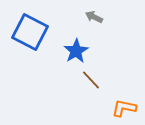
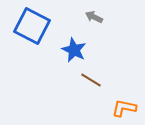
blue square: moved 2 px right, 6 px up
blue star: moved 2 px left, 1 px up; rotated 15 degrees counterclockwise
brown line: rotated 15 degrees counterclockwise
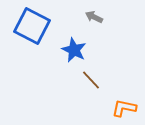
brown line: rotated 15 degrees clockwise
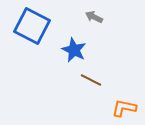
brown line: rotated 20 degrees counterclockwise
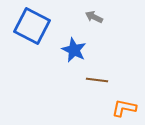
brown line: moved 6 px right; rotated 20 degrees counterclockwise
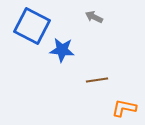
blue star: moved 12 px left; rotated 20 degrees counterclockwise
brown line: rotated 15 degrees counterclockwise
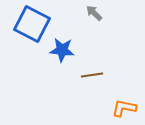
gray arrow: moved 4 px up; rotated 18 degrees clockwise
blue square: moved 2 px up
brown line: moved 5 px left, 5 px up
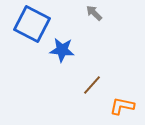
brown line: moved 10 px down; rotated 40 degrees counterclockwise
orange L-shape: moved 2 px left, 2 px up
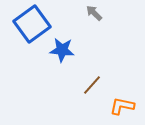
blue square: rotated 27 degrees clockwise
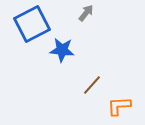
gray arrow: moved 8 px left; rotated 84 degrees clockwise
blue square: rotated 9 degrees clockwise
orange L-shape: moved 3 px left; rotated 15 degrees counterclockwise
